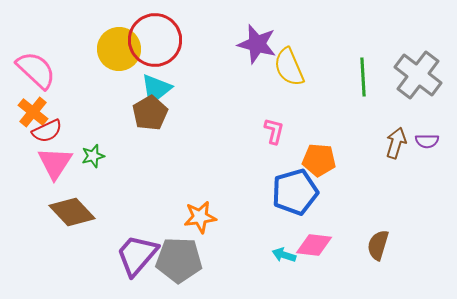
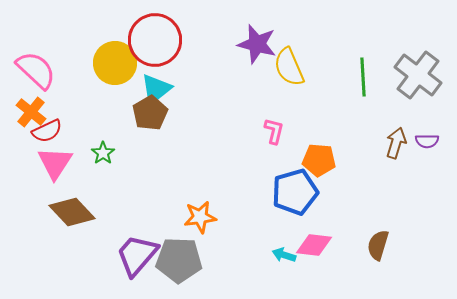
yellow circle: moved 4 px left, 14 px down
orange cross: moved 2 px left
green star: moved 10 px right, 3 px up; rotated 20 degrees counterclockwise
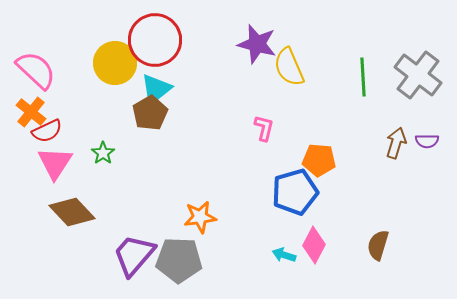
pink L-shape: moved 10 px left, 3 px up
pink diamond: rotated 69 degrees counterclockwise
purple trapezoid: moved 3 px left
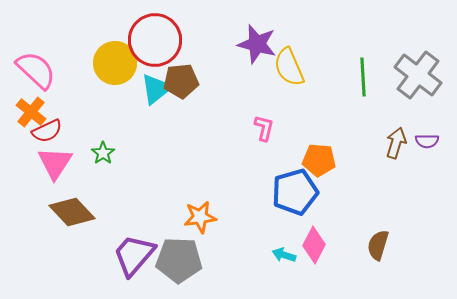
brown pentagon: moved 31 px right, 32 px up; rotated 24 degrees clockwise
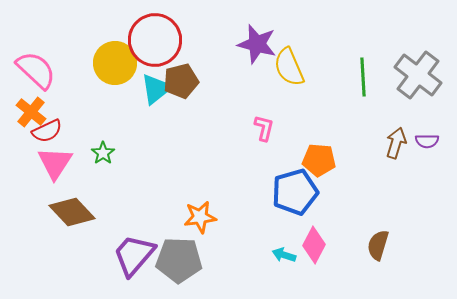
brown pentagon: rotated 8 degrees counterclockwise
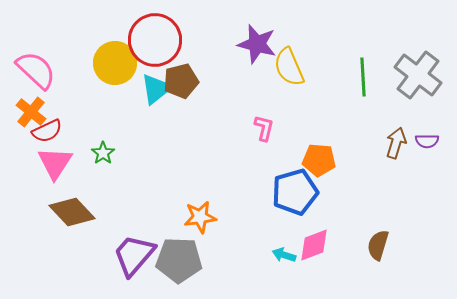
pink diamond: rotated 42 degrees clockwise
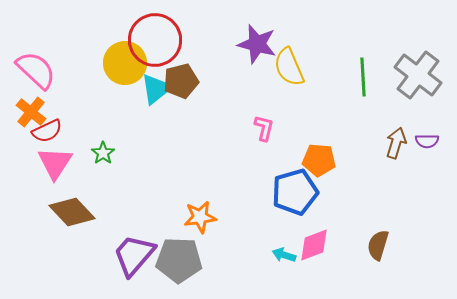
yellow circle: moved 10 px right
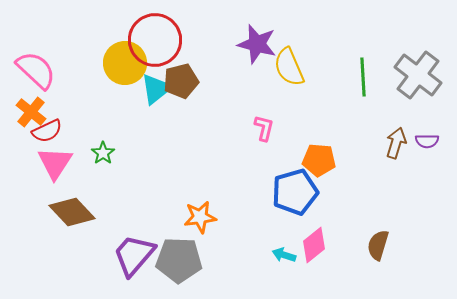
pink diamond: rotated 18 degrees counterclockwise
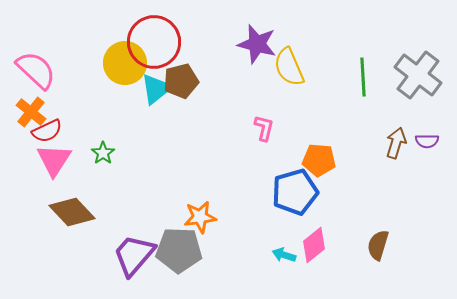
red circle: moved 1 px left, 2 px down
pink triangle: moved 1 px left, 3 px up
gray pentagon: moved 10 px up
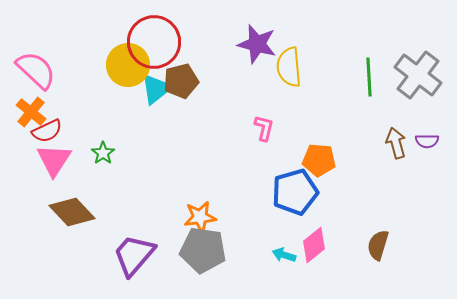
yellow circle: moved 3 px right, 2 px down
yellow semicircle: rotated 18 degrees clockwise
green line: moved 6 px right
brown arrow: rotated 32 degrees counterclockwise
gray pentagon: moved 24 px right; rotated 6 degrees clockwise
